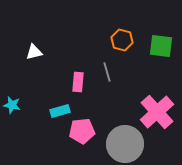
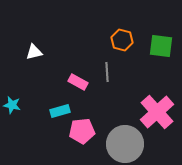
gray line: rotated 12 degrees clockwise
pink rectangle: rotated 66 degrees counterclockwise
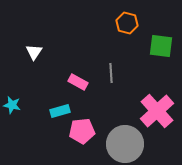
orange hexagon: moved 5 px right, 17 px up
white triangle: rotated 42 degrees counterclockwise
gray line: moved 4 px right, 1 px down
pink cross: moved 1 px up
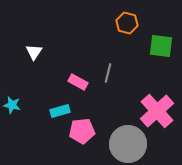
gray line: moved 3 px left; rotated 18 degrees clockwise
gray circle: moved 3 px right
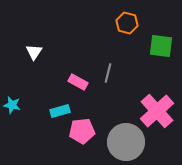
gray circle: moved 2 px left, 2 px up
